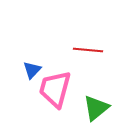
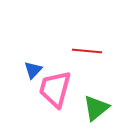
red line: moved 1 px left, 1 px down
blue triangle: moved 1 px right
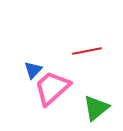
red line: rotated 16 degrees counterclockwise
pink trapezoid: moved 3 px left, 1 px up; rotated 33 degrees clockwise
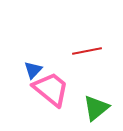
pink trapezoid: moved 1 px left, 1 px down; rotated 81 degrees clockwise
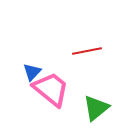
blue triangle: moved 1 px left, 2 px down
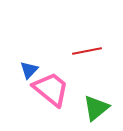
blue triangle: moved 3 px left, 2 px up
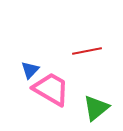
blue triangle: moved 1 px right
pink trapezoid: rotated 9 degrees counterclockwise
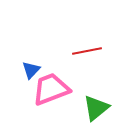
blue triangle: moved 1 px right
pink trapezoid: rotated 51 degrees counterclockwise
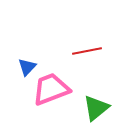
blue triangle: moved 4 px left, 3 px up
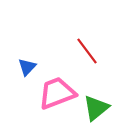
red line: rotated 64 degrees clockwise
pink trapezoid: moved 6 px right, 4 px down
